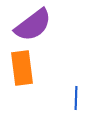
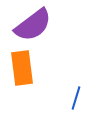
blue line: rotated 15 degrees clockwise
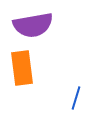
purple semicircle: rotated 27 degrees clockwise
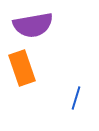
orange rectangle: rotated 12 degrees counterclockwise
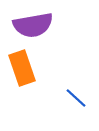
blue line: rotated 65 degrees counterclockwise
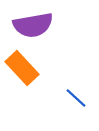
orange rectangle: rotated 24 degrees counterclockwise
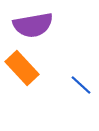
blue line: moved 5 px right, 13 px up
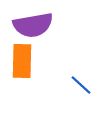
orange rectangle: moved 7 px up; rotated 44 degrees clockwise
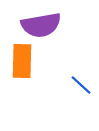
purple semicircle: moved 8 px right
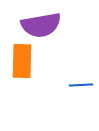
blue line: rotated 45 degrees counterclockwise
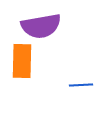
purple semicircle: moved 1 px down
